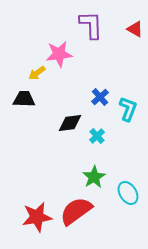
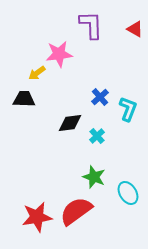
green star: rotated 20 degrees counterclockwise
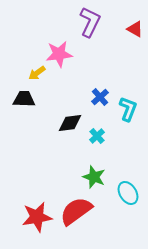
purple L-shape: moved 1 px left, 3 px up; rotated 28 degrees clockwise
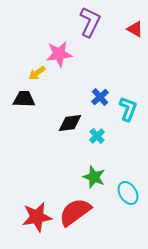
red semicircle: moved 1 px left, 1 px down
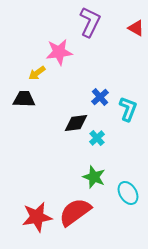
red triangle: moved 1 px right, 1 px up
pink star: moved 2 px up
black diamond: moved 6 px right
cyan cross: moved 2 px down
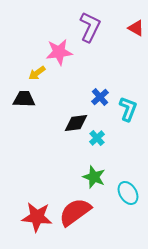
purple L-shape: moved 5 px down
red star: rotated 16 degrees clockwise
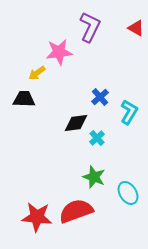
cyan L-shape: moved 1 px right, 3 px down; rotated 10 degrees clockwise
red semicircle: moved 1 px right, 1 px up; rotated 16 degrees clockwise
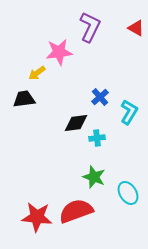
black trapezoid: rotated 10 degrees counterclockwise
cyan cross: rotated 35 degrees clockwise
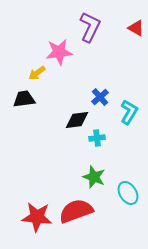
black diamond: moved 1 px right, 3 px up
